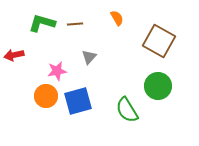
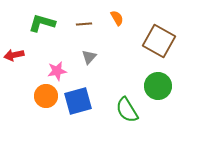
brown line: moved 9 px right
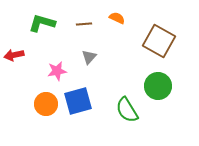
orange semicircle: rotated 35 degrees counterclockwise
orange circle: moved 8 px down
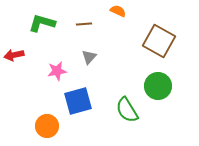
orange semicircle: moved 1 px right, 7 px up
orange circle: moved 1 px right, 22 px down
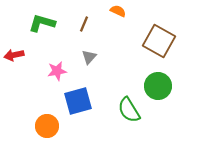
brown line: rotated 63 degrees counterclockwise
green semicircle: moved 2 px right
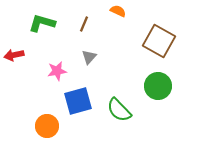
green semicircle: moved 10 px left; rotated 12 degrees counterclockwise
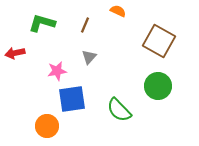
brown line: moved 1 px right, 1 px down
red arrow: moved 1 px right, 2 px up
blue square: moved 6 px left, 2 px up; rotated 8 degrees clockwise
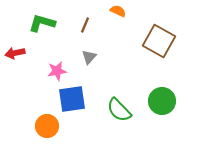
green circle: moved 4 px right, 15 px down
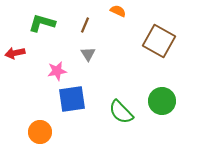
gray triangle: moved 1 px left, 3 px up; rotated 14 degrees counterclockwise
green semicircle: moved 2 px right, 2 px down
orange circle: moved 7 px left, 6 px down
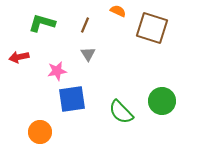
brown square: moved 7 px left, 13 px up; rotated 12 degrees counterclockwise
red arrow: moved 4 px right, 4 px down
